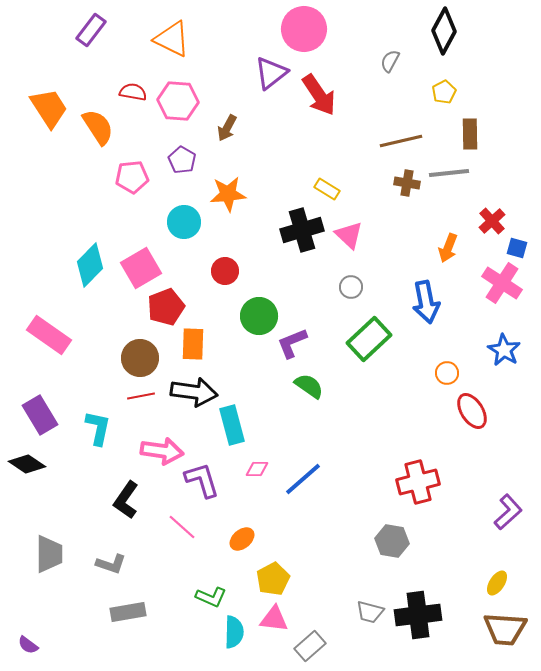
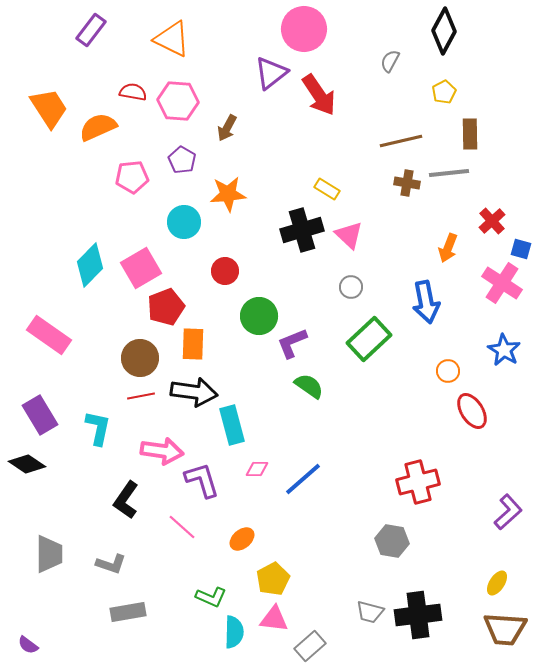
orange semicircle at (98, 127): rotated 81 degrees counterclockwise
blue square at (517, 248): moved 4 px right, 1 px down
orange circle at (447, 373): moved 1 px right, 2 px up
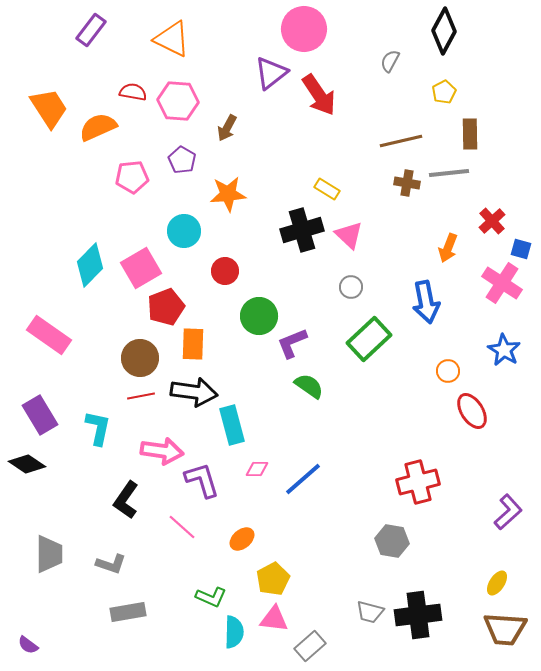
cyan circle at (184, 222): moved 9 px down
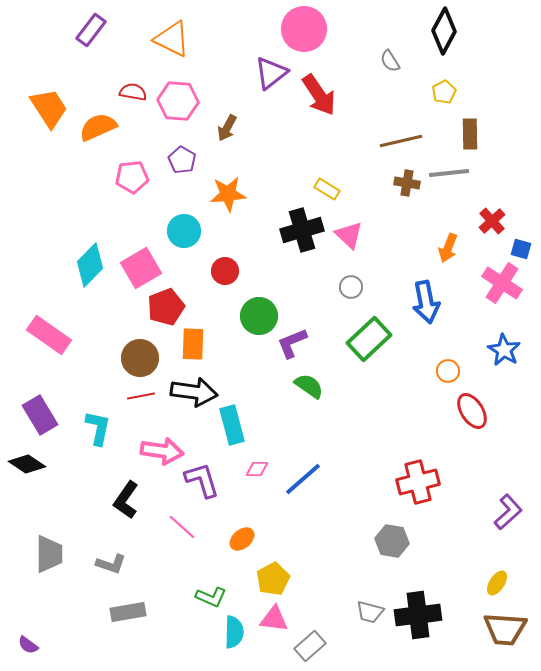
gray semicircle at (390, 61): rotated 60 degrees counterclockwise
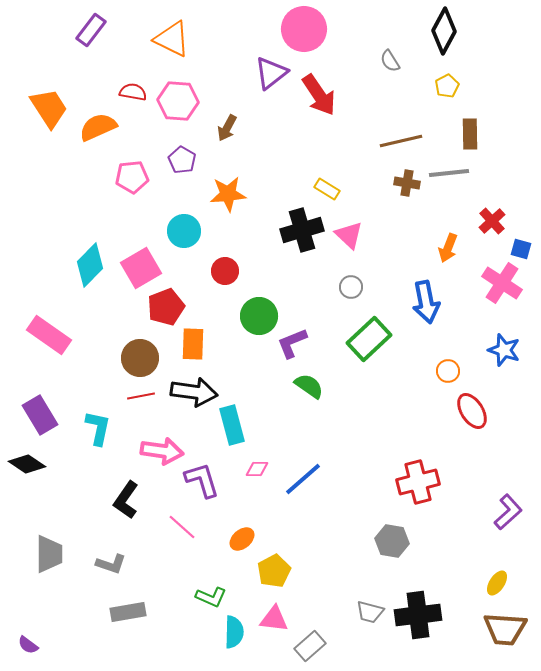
yellow pentagon at (444, 92): moved 3 px right, 6 px up
blue star at (504, 350): rotated 12 degrees counterclockwise
yellow pentagon at (273, 579): moved 1 px right, 8 px up
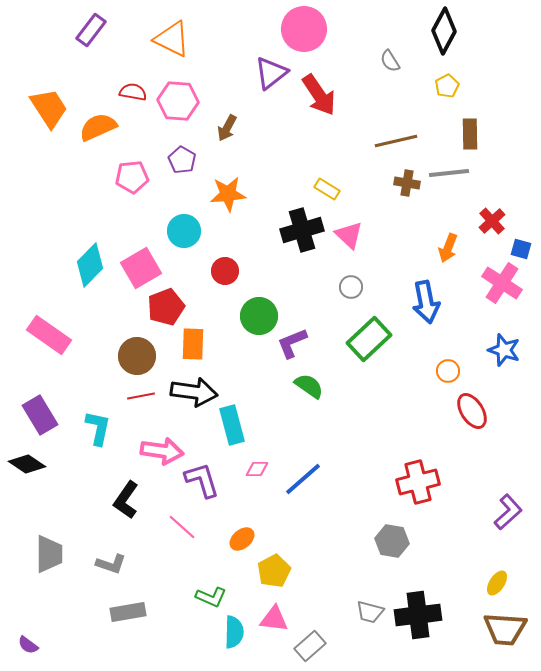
brown line at (401, 141): moved 5 px left
brown circle at (140, 358): moved 3 px left, 2 px up
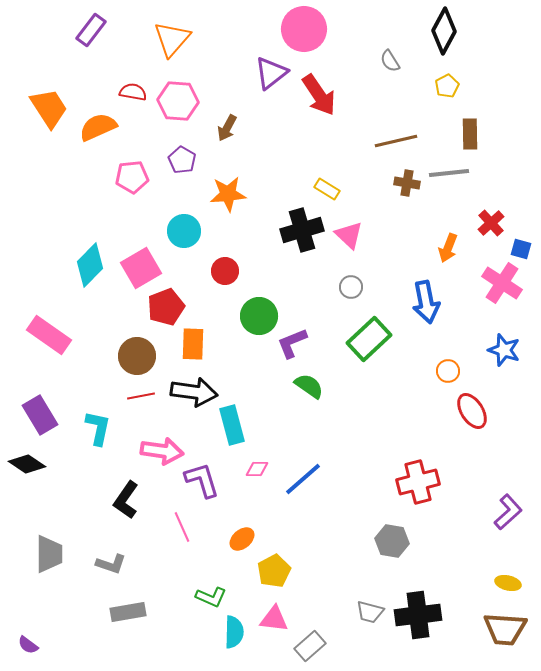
orange triangle at (172, 39): rotated 45 degrees clockwise
red cross at (492, 221): moved 1 px left, 2 px down
pink line at (182, 527): rotated 24 degrees clockwise
yellow ellipse at (497, 583): moved 11 px right; rotated 70 degrees clockwise
